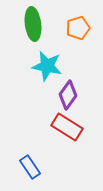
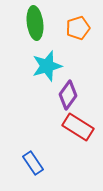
green ellipse: moved 2 px right, 1 px up
cyan star: rotated 28 degrees counterclockwise
red rectangle: moved 11 px right
blue rectangle: moved 3 px right, 4 px up
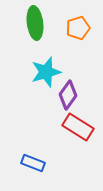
cyan star: moved 1 px left, 6 px down
blue rectangle: rotated 35 degrees counterclockwise
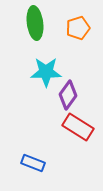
cyan star: rotated 16 degrees clockwise
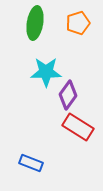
green ellipse: rotated 16 degrees clockwise
orange pentagon: moved 5 px up
blue rectangle: moved 2 px left
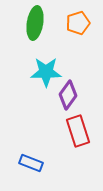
red rectangle: moved 4 px down; rotated 40 degrees clockwise
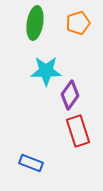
cyan star: moved 1 px up
purple diamond: moved 2 px right
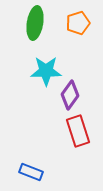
blue rectangle: moved 9 px down
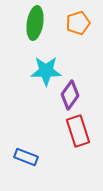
blue rectangle: moved 5 px left, 15 px up
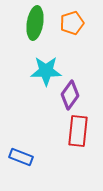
orange pentagon: moved 6 px left
red rectangle: rotated 24 degrees clockwise
blue rectangle: moved 5 px left
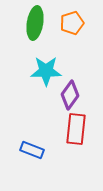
red rectangle: moved 2 px left, 2 px up
blue rectangle: moved 11 px right, 7 px up
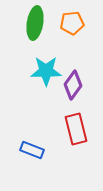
orange pentagon: rotated 10 degrees clockwise
purple diamond: moved 3 px right, 10 px up
red rectangle: rotated 20 degrees counterclockwise
